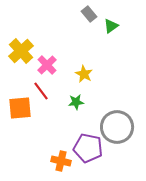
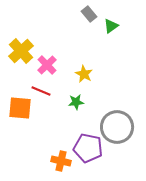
red line: rotated 30 degrees counterclockwise
orange square: rotated 10 degrees clockwise
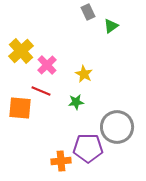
gray rectangle: moved 1 px left, 2 px up; rotated 14 degrees clockwise
purple pentagon: rotated 12 degrees counterclockwise
orange cross: rotated 18 degrees counterclockwise
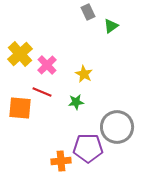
yellow cross: moved 1 px left, 3 px down
red line: moved 1 px right, 1 px down
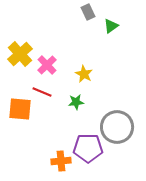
orange square: moved 1 px down
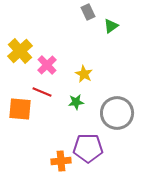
yellow cross: moved 3 px up
gray circle: moved 14 px up
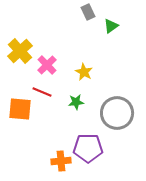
yellow star: moved 2 px up
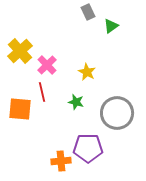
yellow star: moved 3 px right
red line: rotated 54 degrees clockwise
green star: rotated 21 degrees clockwise
